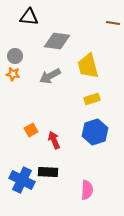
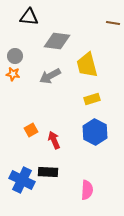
yellow trapezoid: moved 1 px left, 1 px up
blue hexagon: rotated 15 degrees counterclockwise
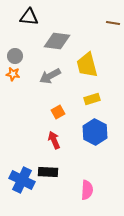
orange square: moved 27 px right, 18 px up
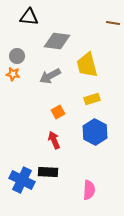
gray circle: moved 2 px right
pink semicircle: moved 2 px right
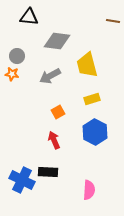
brown line: moved 2 px up
orange star: moved 1 px left
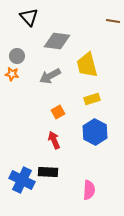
black triangle: rotated 42 degrees clockwise
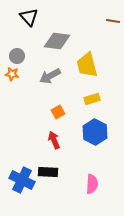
pink semicircle: moved 3 px right, 6 px up
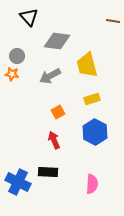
blue cross: moved 4 px left, 2 px down
